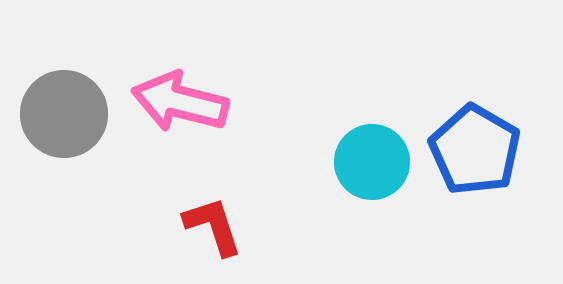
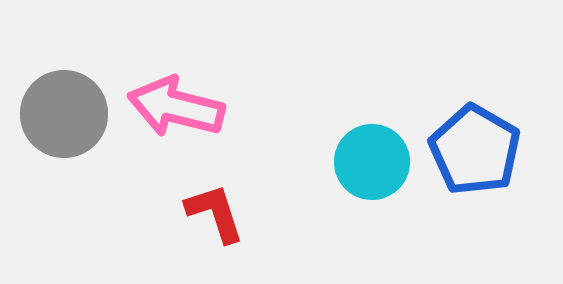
pink arrow: moved 4 px left, 5 px down
red L-shape: moved 2 px right, 13 px up
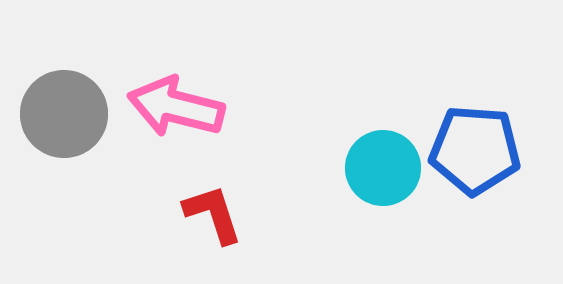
blue pentagon: rotated 26 degrees counterclockwise
cyan circle: moved 11 px right, 6 px down
red L-shape: moved 2 px left, 1 px down
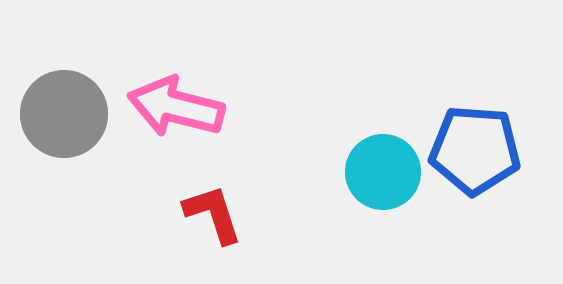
cyan circle: moved 4 px down
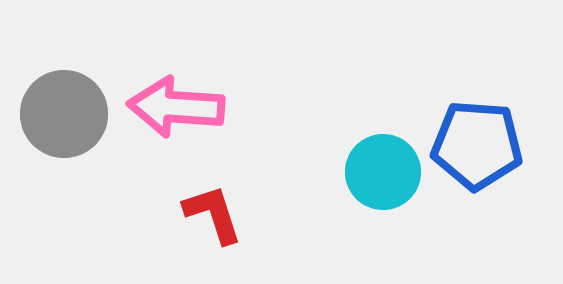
pink arrow: rotated 10 degrees counterclockwise
blue pentagon: moved 2 px right, 5 px up
